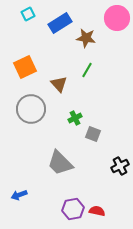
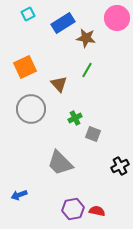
blue rectangle: moved 3 px right
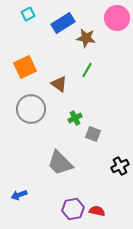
brown triangle: rotated 12 degrees counterclockwise
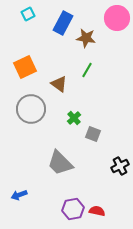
blue rectangle: rotated 30 degrees counterclockwise
green cross: moved 1 px left; rotated 16 degrees counterclockwise
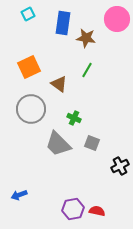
pink circle: moved 1 px down
blue rectangle: rotated 20 degrees counterclockwise
orange square: moved 4 px right
green cross: rotated 24 degrees counterclockwise
gray square: moved 1 px left, 9 px down
gray trapezoid: moved 2 px left, 19 px up
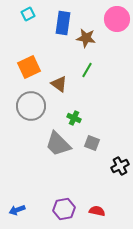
gray circle: moved 3 px up
blue arrow: moved 2 px left, 15 px down
purple hexagon: moved 9 px left
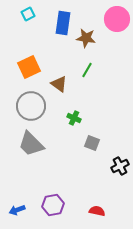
gray trapezoid: moved 27 px left
purple hexagon: moved 11 px left, 4 px up
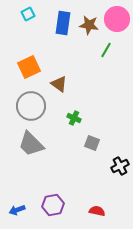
brown star: moved 3 px right, 13 px up
green line: moved 19 px right, 20 px up
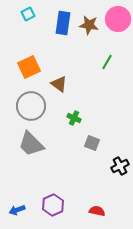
pink circle: moved 1 px right
green line: moved 1 px right, 12 px down
purple hexagon: rotated 15 degrees counterclockwise
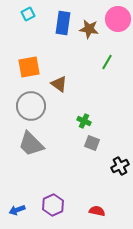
brown star: moved 4 px down
orange square: rotated 15 degrees clockwise
green cross: moved 10 px right, 3 px down
